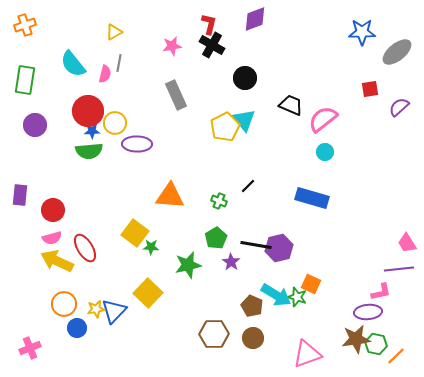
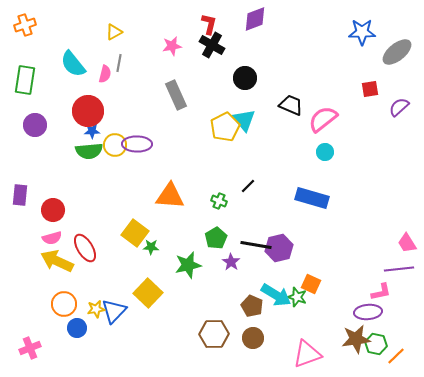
yellow circle at (115, 123): moved 22 px down
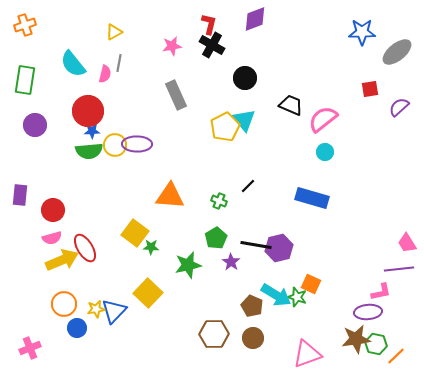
yellow arrow at (57, 261): moved 5 px right, 1 px up; rotated 132 degrees clockwise
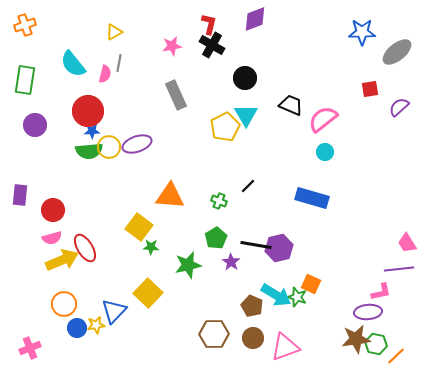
cyan triangle at (244, 120): moved 2 px right, 5 px up; rotated 10 degrees clockwise
purple ellipse at (137, 144): rotated 20 degrees counterclockwise
yellow circle at (115, 145): moved 6 px left, 2 px down
yellow square at (135, 233): moved 4 px right, 6 px up
yellow star at (96, 309): moved 16 px down
pink triangle at (307, 354): moved 22 px left, 7 px up
